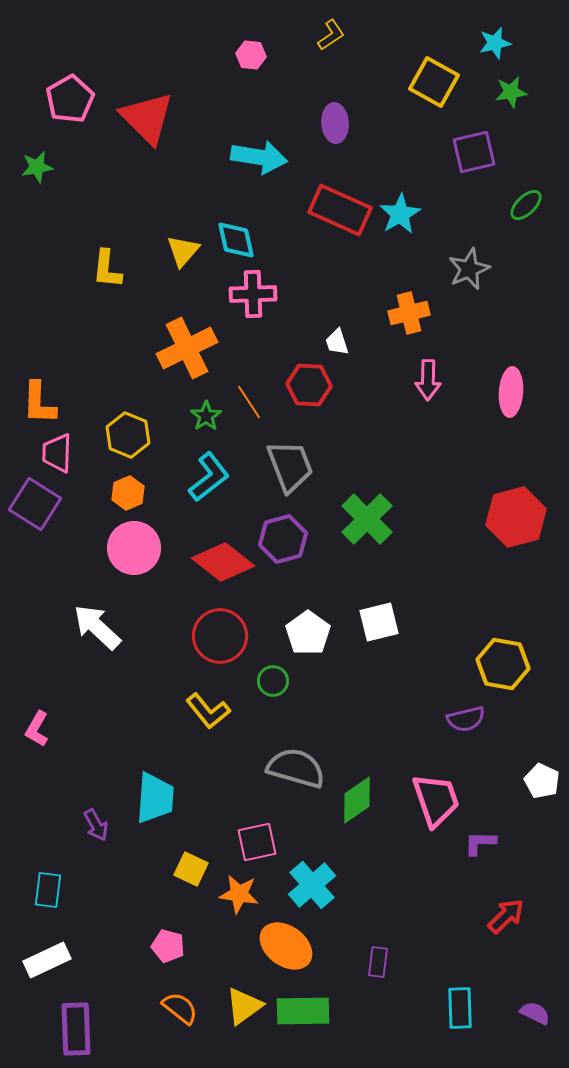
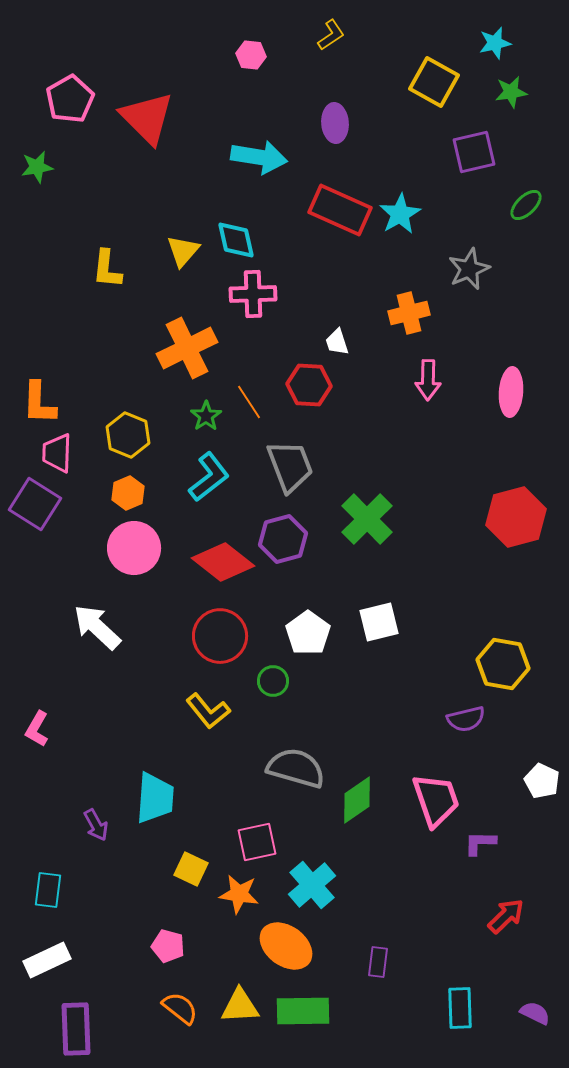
yellow triangle at (244, 1006): moved 4 px left; rotated 33 degrees clockwise
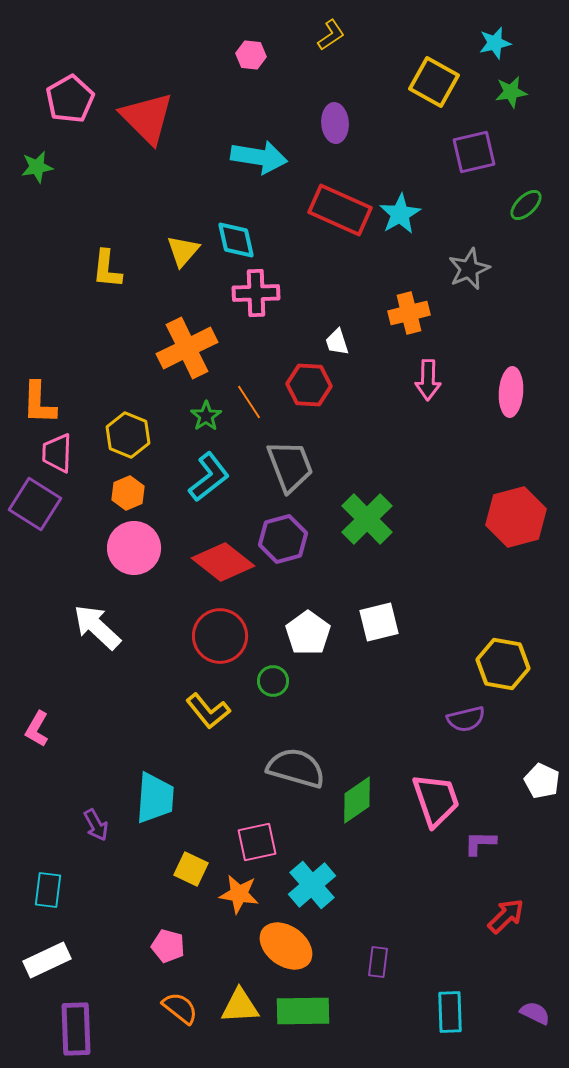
pink cross at (253, 294): moved 3 px right, 1 px up
cyan rectangle at (460, 1008): moved 10 px left, 4 px down
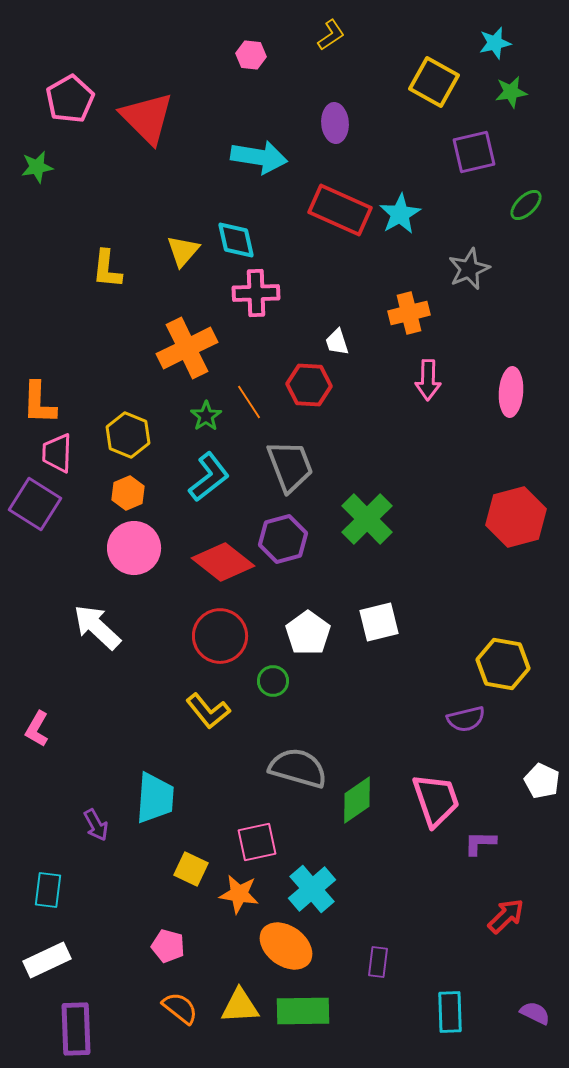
gray semicircle at (296, 768): moved 2 px right
cyan cross at (312, 885): moved 4 px down
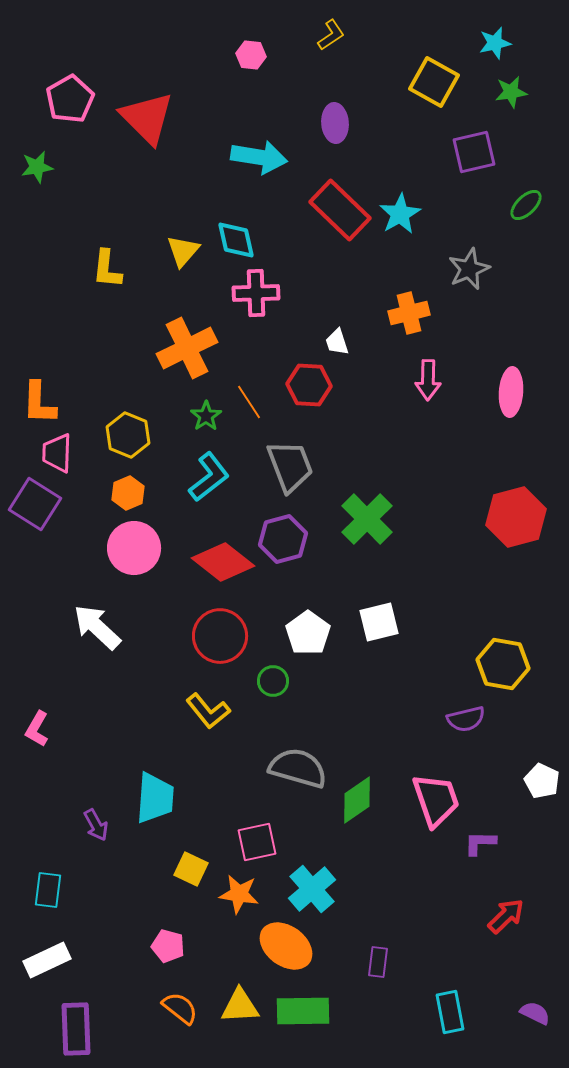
red rectangle at (340, 210): rotated 20 degrees clockwise
cyan rectangle at (450, 1012): rotated 9 degrees counterclockwise
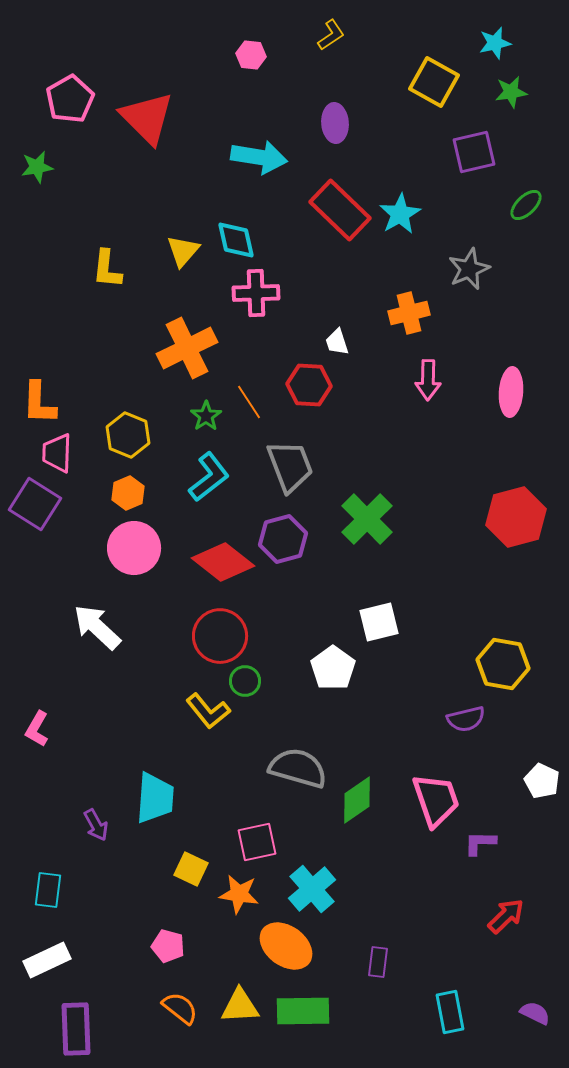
white pentagon at (308, 633): moved 25 px right, 35 px down
green circle at (273, 681): moved 28 px left
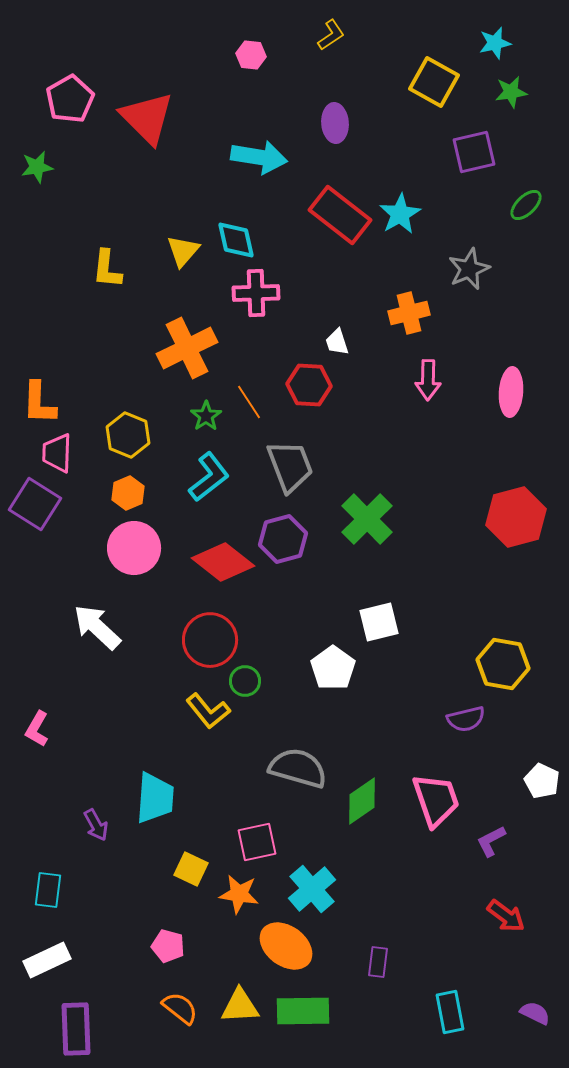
red rectangle at (340, 210): moved 5 px down; rotated 6 degrees counterclockwise
red circle at (220, 636): moved 10 px left, 4 px down
green diamond at (357, 800): moved 5 px right, 1 px down
purple L-shape at (480, 843): moved 11 px right, 2 px up; rotated 28 degrees counterclockwise
red arrow at (506, 916): rotated 81 degrees clockwise
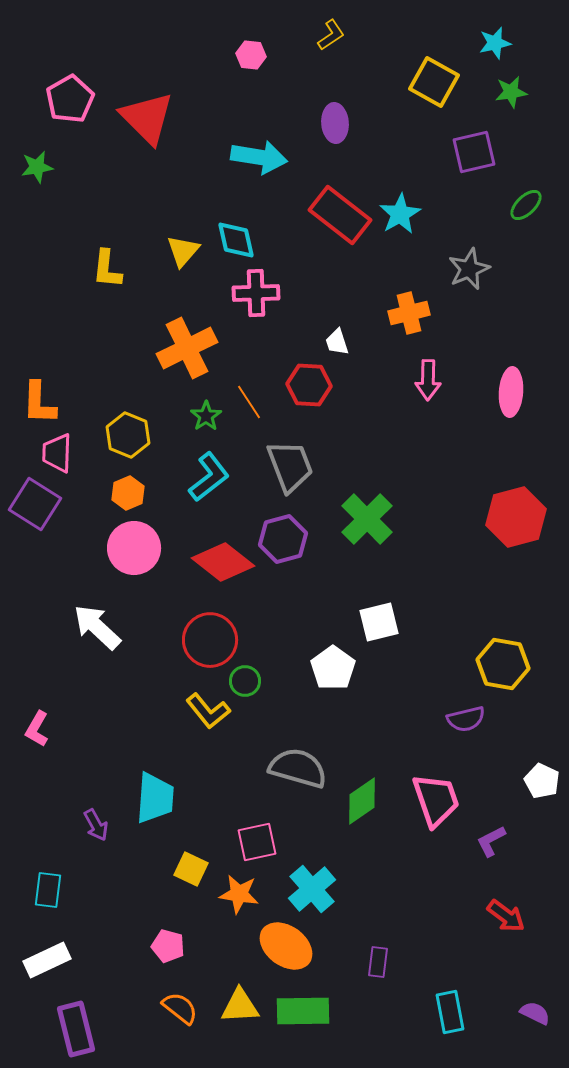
purple rectangle at (76, 1029): rotated 12 degrees counterclockwise
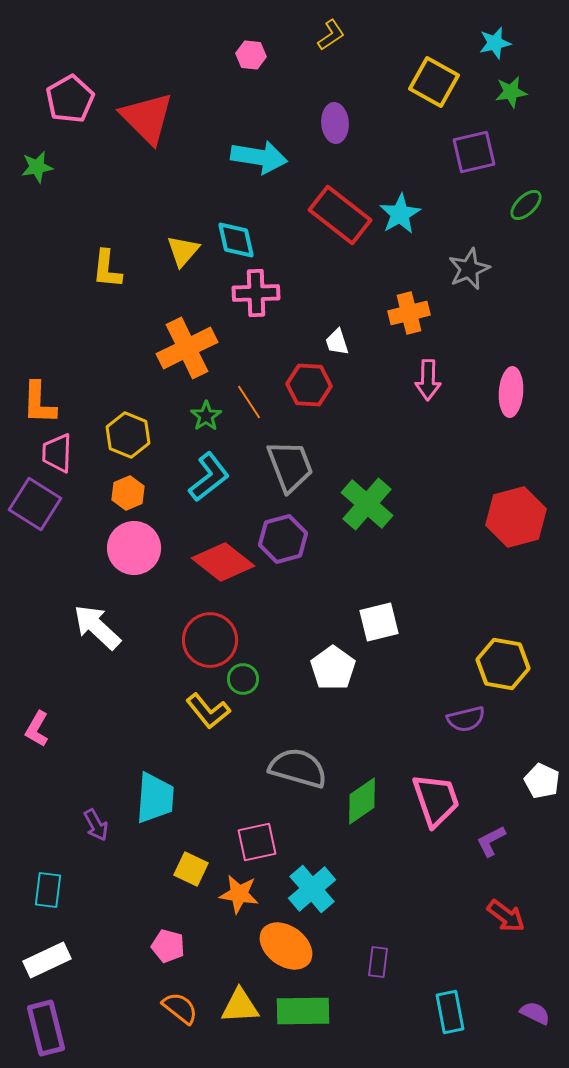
green cross at (367, 519): moved 15 px up; rotated 4 degrees counterclockwise
green circle at (245, 681): moved 2 px left, 2 px up
purple rectangle at (76, 1029): moved 30 px left, 1 px up
